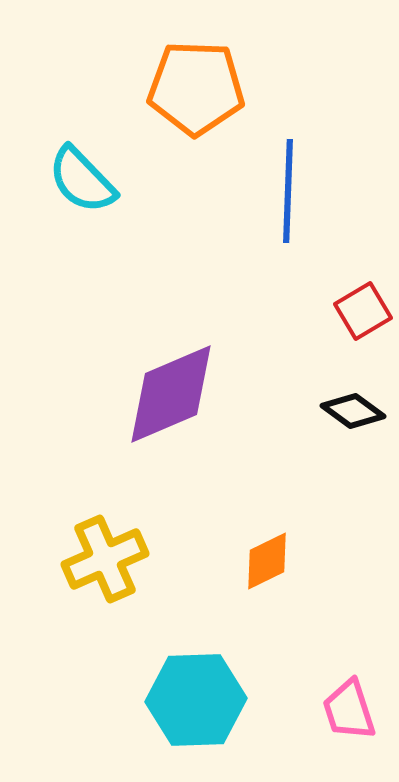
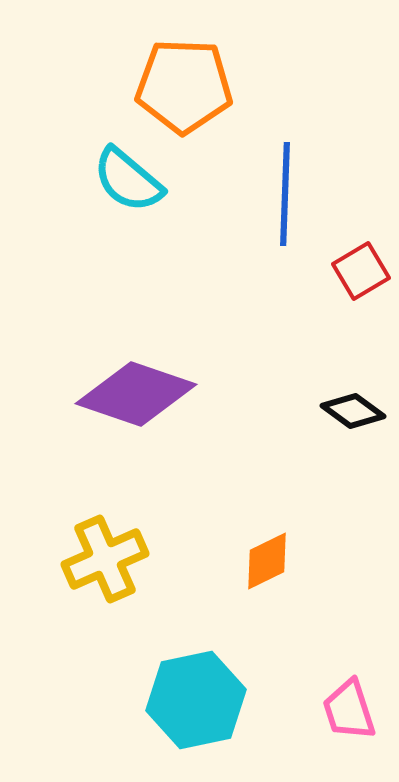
orange pentagon: moved 12 px left, 2 px up
cyan semicircle: moved 46 px right; rotated 6 degrees counterclockwise
blue line: moved 3 px left, 3 px down
red square: moved 2 px left, 40 px up
purple diamond: moved 35 px left; rotated 42 degrees clockwise
cyan hexagon: rotated 10 degrees counterclockwise
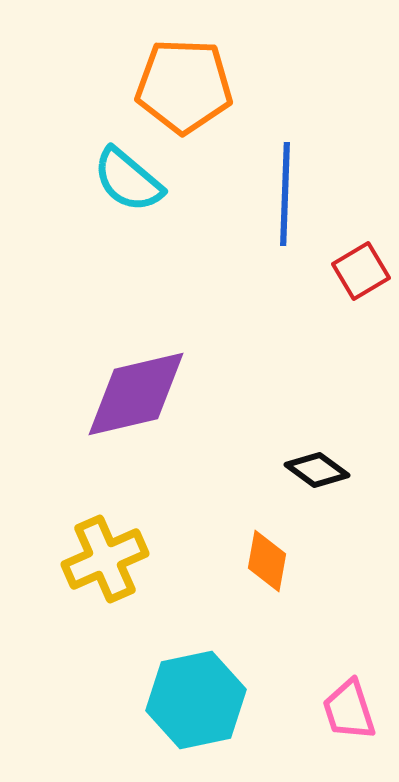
purple diamond: rotated 32 degrees counterclockwise
black diamond: moved 36 px left, 59 px down
orange diamond: rotated 54 degrees counterclockwise
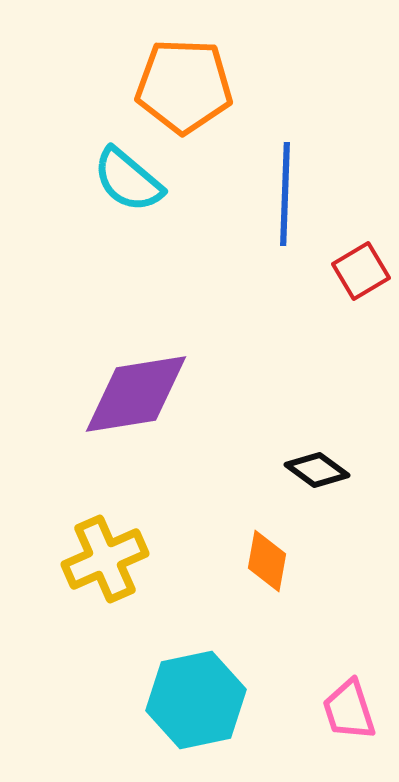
purple diamond: rotated 4 degrees clockwise
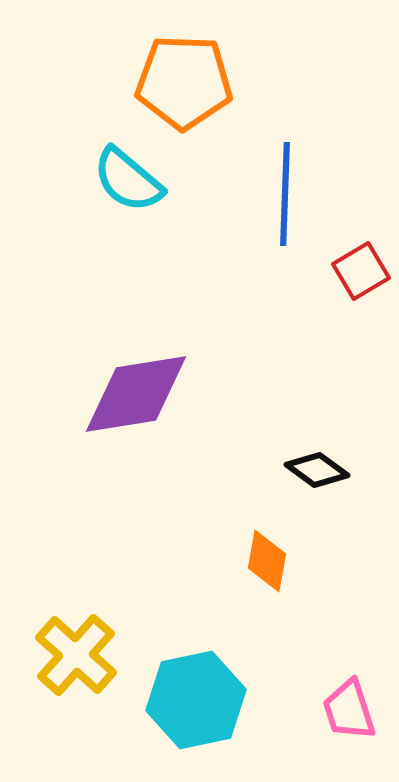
orange pentagon: moved 4 px up
yellow cross: moved 29 px left, 96 px down; rotated 24 degrees counterclockwise
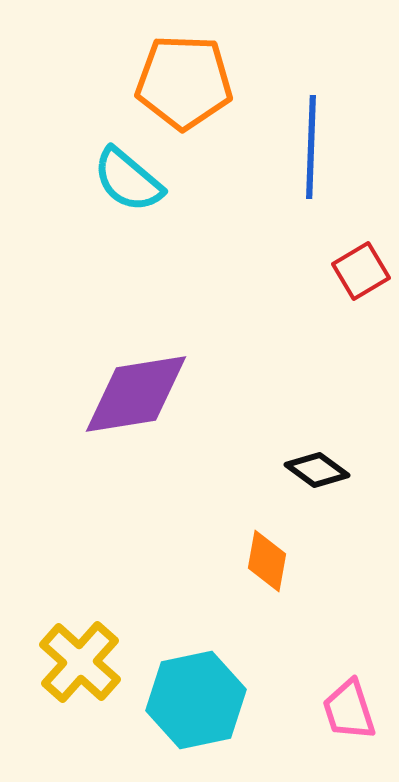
blue line: moved 26 px right, 47 px up
yellow cross: moved 4 px right, 7 px down
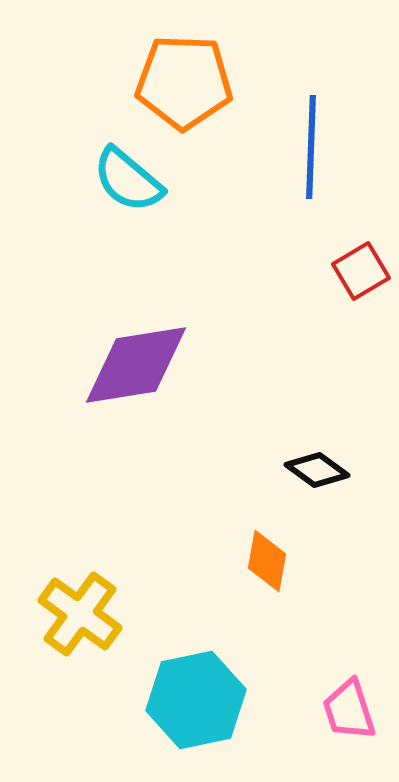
purple diamond: moved 29 px up
yellow cross: moved 48 px up; rotated 6 degrees counterclockwise
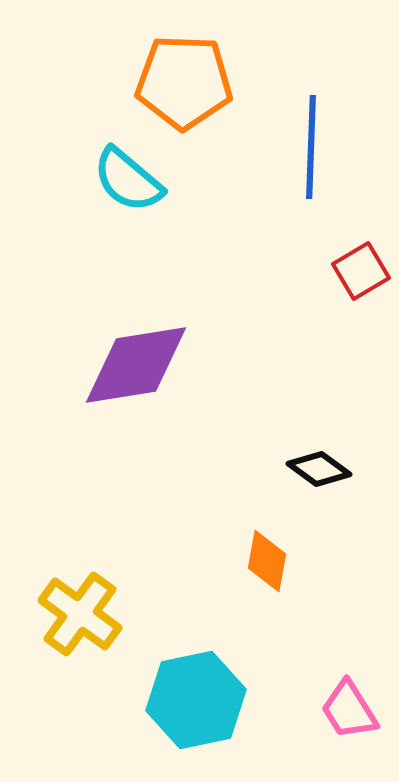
black diamond: moved 2 px right, 1 px up
pink trapezoid: rotated 14 degrees counterclockwise
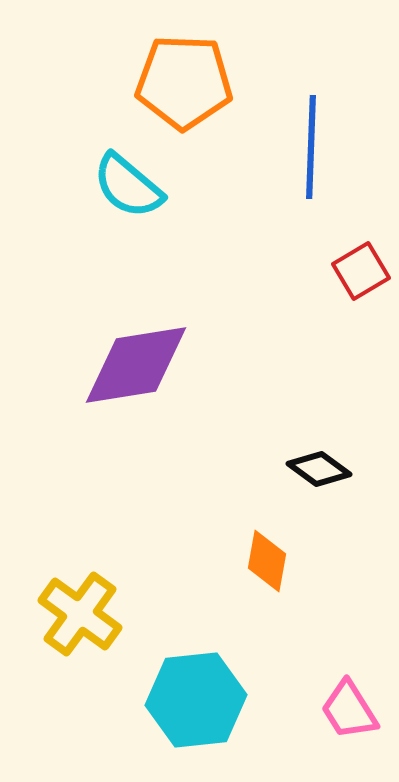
cyan semicircle: moved 6 px down
cyan hexagon: rotated 6 degrees clockwise
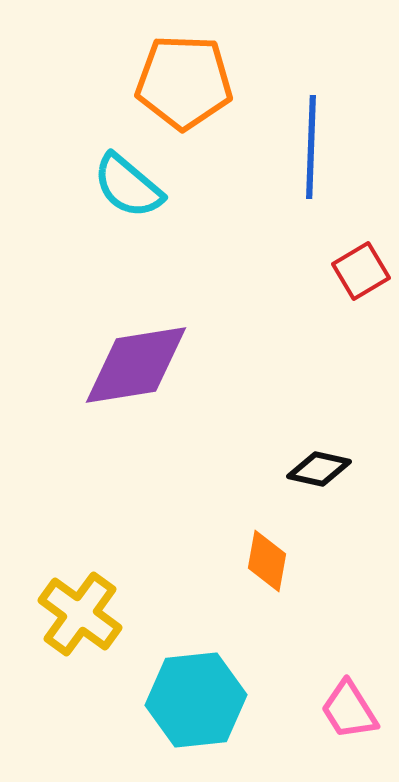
black diamond: rotated 24 degrees counterclockwise
